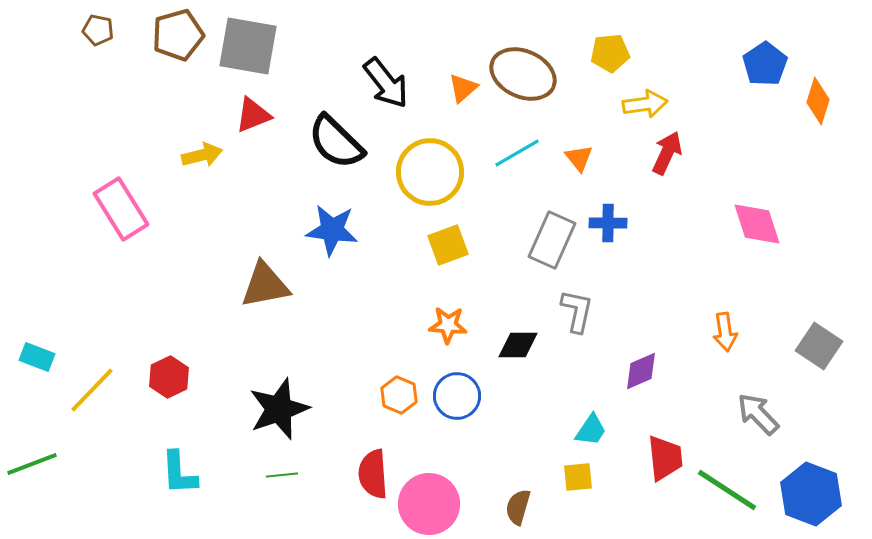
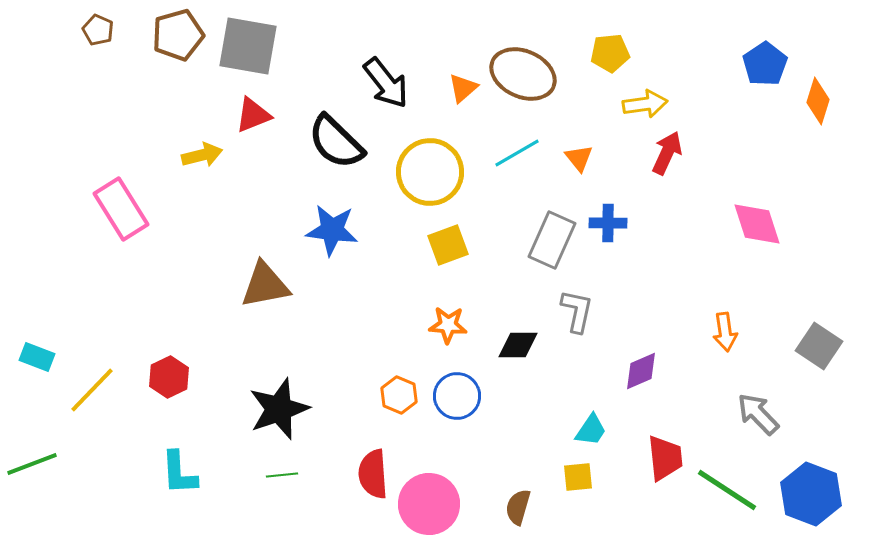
brown pentagon at (98, 30): rotated 12 degrees clockwise
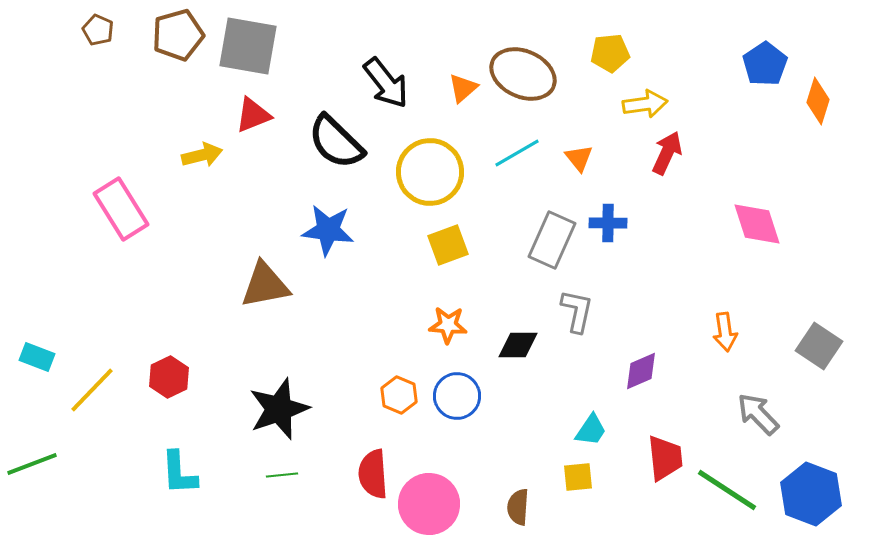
blue star at (332, 230): moved 4 px left
brown semicircle at (518, 507): rotated 12 degrees counterclockwise
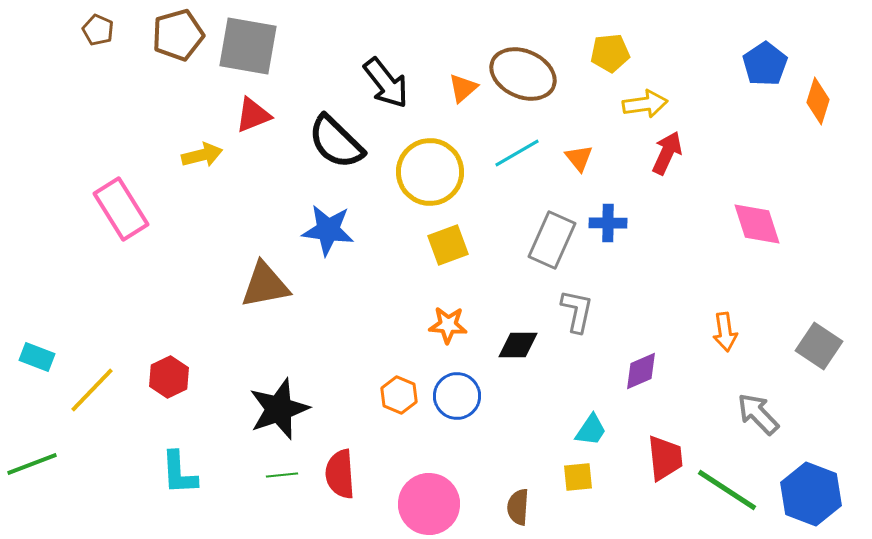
red semicircle at (373, 474): moved 33 px left
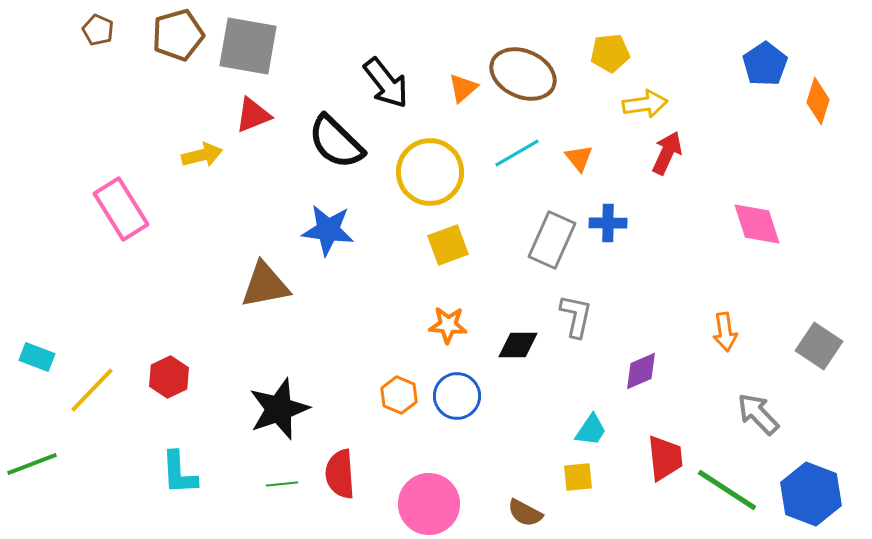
gray L-shape at (577, 311): moved 1 px left, 5 px down
green line at (282, 475): moved 9 px down
brown semicircle at (518, 507): moved 7 px right, 6 px down; rotated 66 degrees counterclockwise
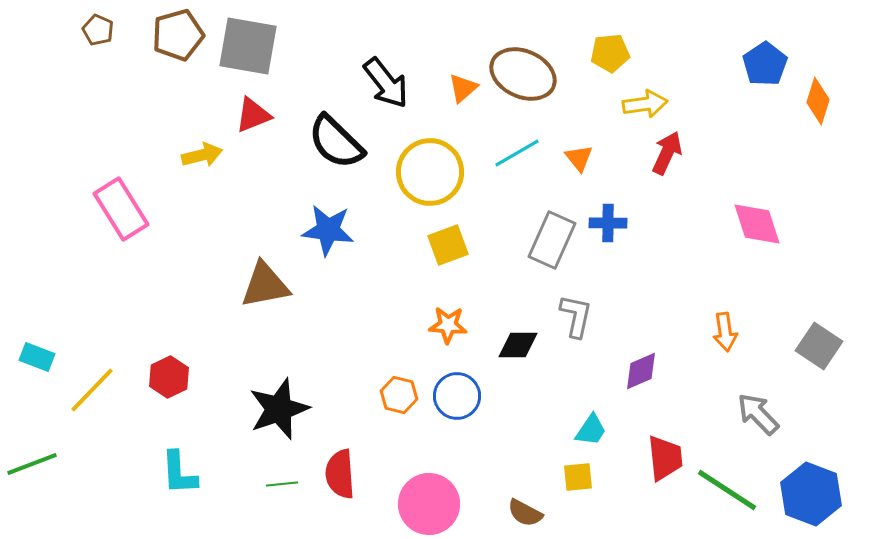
orange hexagon at (399, 395): rotated 9 degrees counterclockwise
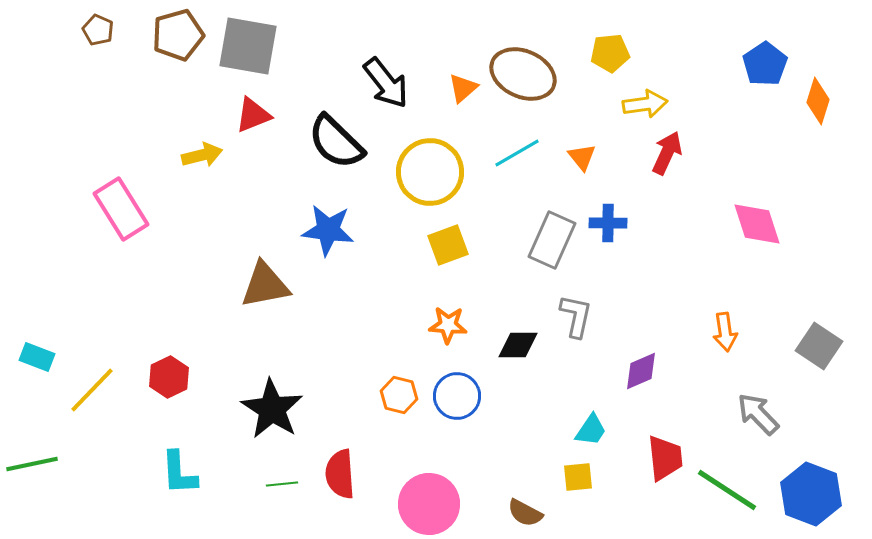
orange triangle at (579, 158): moved 3 px right, 1 px up
black star at (279, 409): moved 7 px left; rotated 20 degrees counterclockwise
green line at (32, 464): rotated 9 degrees clockwise
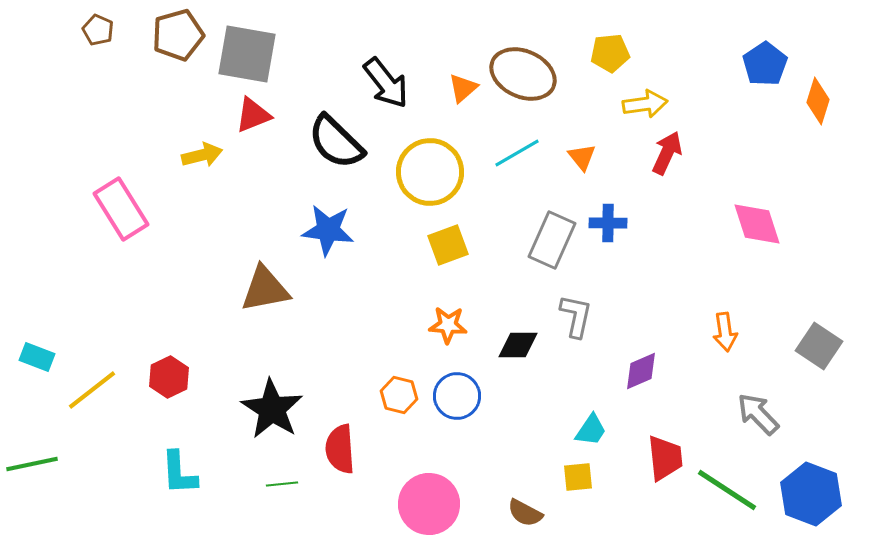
gray square at (248, 46): moved 1 px left, 8 px down
brown triangle at (265, 285): moved 4 px down
yellow line at (92, 390): rotated 8 degrees clockwise
red semicircle at (340, 474): moved 25 px up
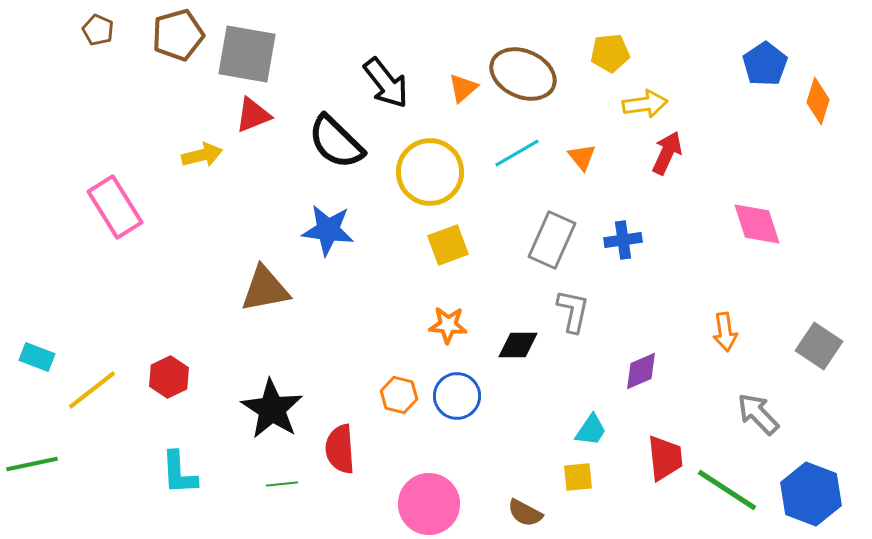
pink rectangle at (121, 209): moved 6 px left, 2 px up
blue cross at (608, 223): moved 15 px right, 17 px down; rotated 9 degrees counterclockwise
gray L-shape at (576, 316): moved 3 px left, 5 px up
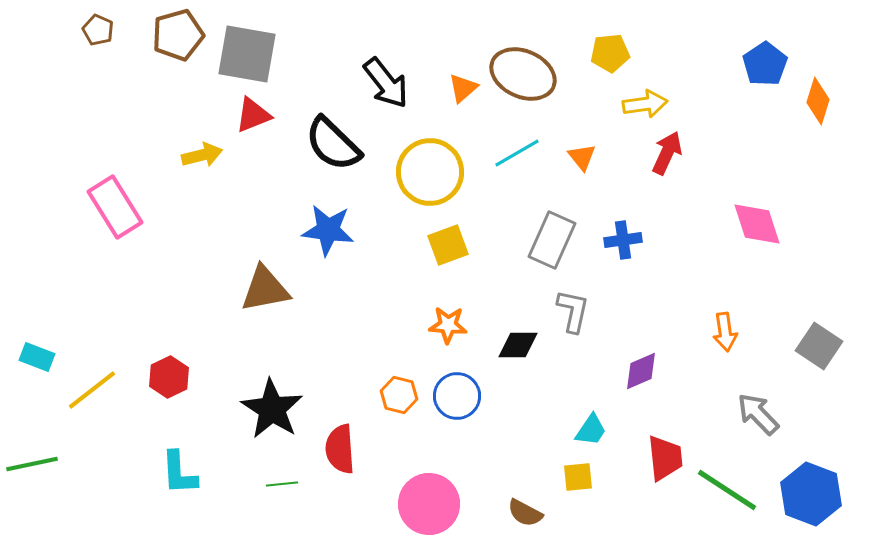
black semicircle at (336, 142): moved 3 px left, 2 px down
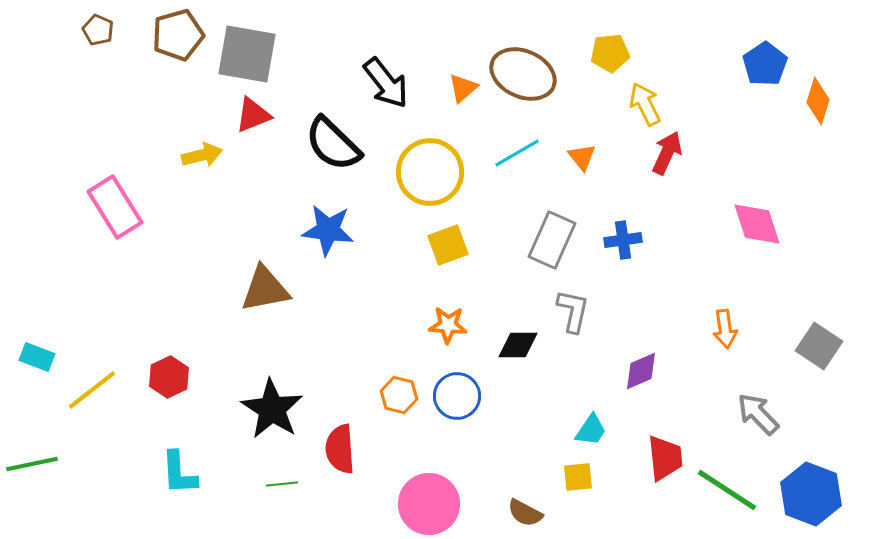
yellow arrow at (645, 104): rotated 108 degrees counterclockwise
orange arrow at (725, 332): moved 3 px up
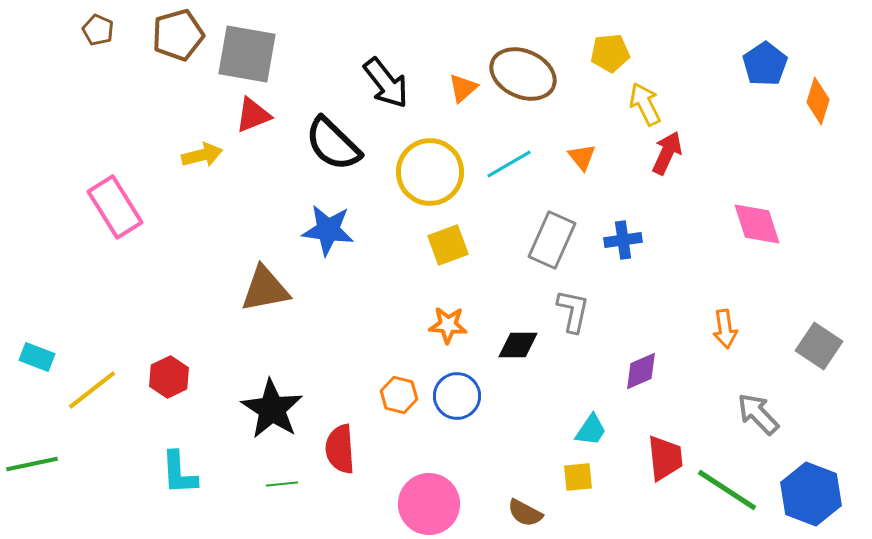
cyan line at (517, 153): moved 8 px left, 11 px down
